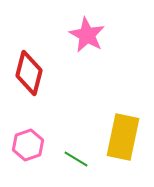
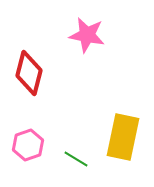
pink star: rotated 18 degrees counterclockwise
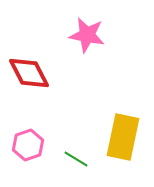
red diamond: rotated 42 degrees counterclockwise
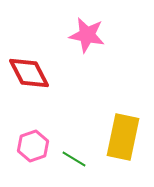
pink hexagon: moved 5 px right, 1 px down
green line: moved 2 px left
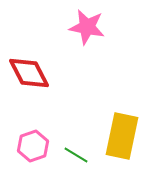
pink star: moved 8 px up
yellow rectangle: moved 1 px left, 1 px up
green line: moved 2 px right, 4 px up
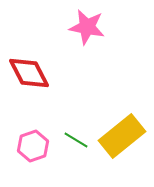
yellow rectangle: rotated 39 degrees clockwise
green line: moved 15 px up
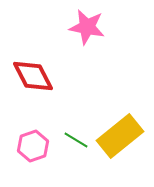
red diamond: moved 4 px right, 3 px down
yellow rectangle: moved 2 px left
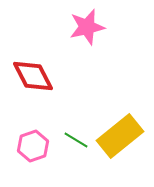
pink star: rotated 24 degrees counterclockwise
